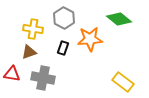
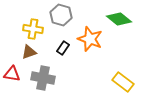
gray hexagon: moved 3 px left, 3 px up; rotated 10 degrees counterclockwise
orange star: rotated 25 degrees clockwise
black rectangle: rotated 16 degrees clockwise
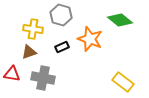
green diamond: moved 1 px right, 1 px down
black rectangle: moved 1 px left, 1 px up; rotated 32 degrees clockwise
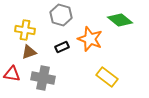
yellow cross: moved 8 px left, 1 px down
yellow rectangle: moved 16 px left, 5 px up
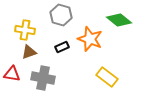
green diamond: moved 1 px left
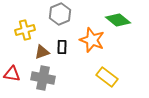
gray hexagon: moved 1 px left, 1 px up; rotated 20 degrees clockwise
green diamond: moved 1 px left
yellow cross: rotated 24 degrees counterclockwise
orange star: moved 2 px right, 1 px down
black rectangle: rotated 64 degrees counterclockwise
brown triangle: moved 13 px right
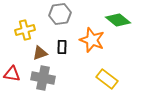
gray hexagon: rotated 15 degrees clockwise
brown triangle: moved 2 px left, 1 px down
yellow rectangle: moved 2 px down
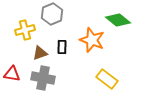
gray hexagon: moved 8 px left; rotated 15 degrees counterclockwise
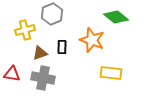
green diamond: moved 2 px left, 3 px up
yellow rectangle: moved 4 px right, 6 px up; rotated 30 degrees counterclockwise
